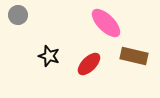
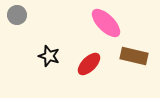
gray circle: moved 1 px left
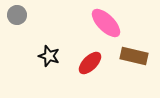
red ellipse: moved 1 px right, 1 px up
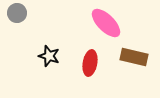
gray circle: moved 2 px up
brown rectangle: moved 1 px down
red ellipse: rotated 35 degrees counterclockwise
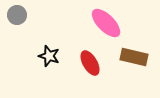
gray circle: moved 2 px down
red ellipse: rotated 40 degrees counterclockwise
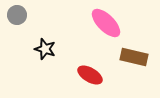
black star: moved 4 px left, 7 px up
red ellipse: moved 12 px down; rotated 30 degrees counterclockwise
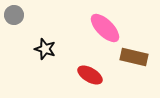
gray circle: moved 3 px left
pink ellipse: moved 1 px left, 5 px down
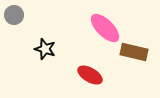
brown rectangle: moved 5 px up
